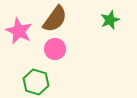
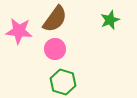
pink star: rotated 20 degrees counterclockwise
green hexagon: moved 27 px right
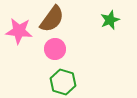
brown semicircle: moved 3 px left
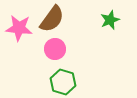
pink star: moved 3 px up
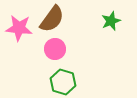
green star: moved 1 px right, 1 px down
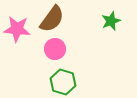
pink star: moved 2 px left, 1 px down
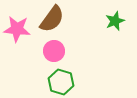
green star: moved 4 px right
pink circle: moved 1 px left, 2 px down
green hexagon: moved 2 px left
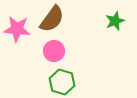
green hexagon: moved 1 px right
